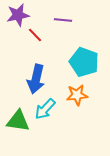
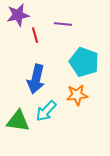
purple line: moved 4 px down
red line: rotated 28 degrees clockwise
cyan arrow: moved 1 px right, 2 px down
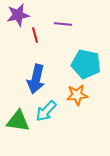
cyan pentagon: moved 2 px right, 2 px down; rotated 8 degrees counterclockwise
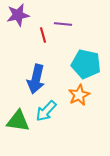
red line: moved 8 px right
orange star: moved 2 px right; rotated 20 degrees counterclockwise
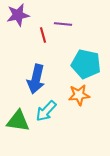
orange star: rotated 20 degrees clockwise
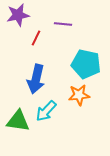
red line: moved 7 px left, 3 px down; rotated 42 degrees clockwise
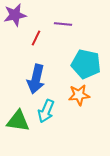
purple star: moved 3 px left
cyan arrow: rotated 20 degrees counterclockwise
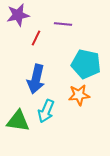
purple star: moved 3 px right
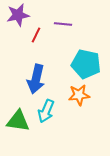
red line: moved 3 px up
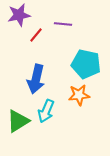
purple star: moved 1 px right
red line: rotated 14 degrees clockwise
green triangle: rotated 40 degrees counterclockwise
